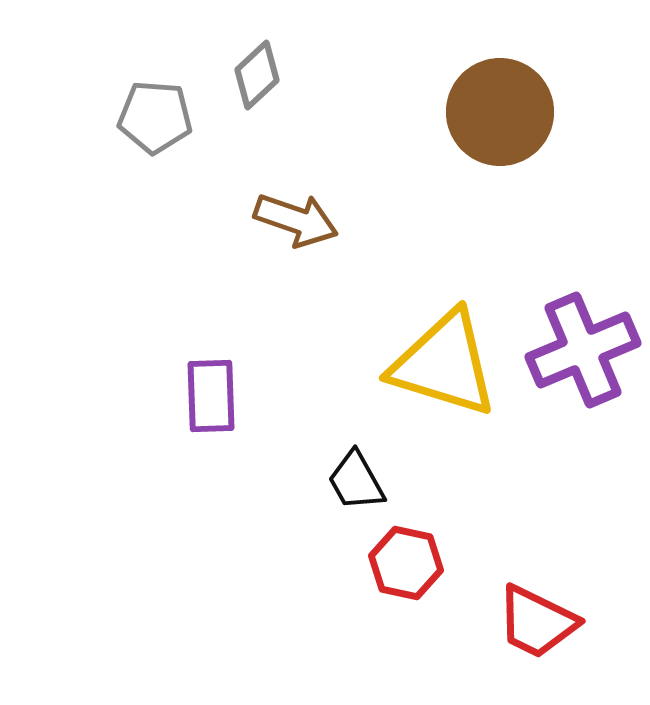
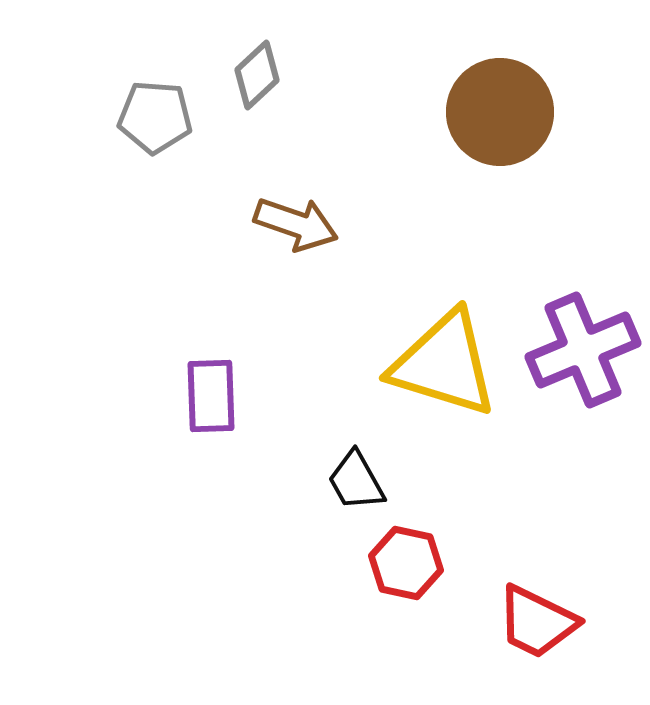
brown arrow: moved 4 px down
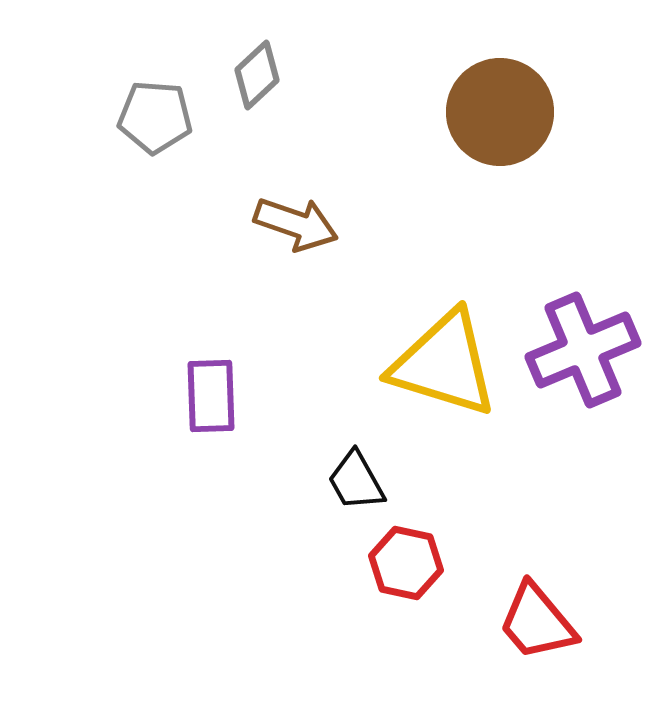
red trapezoid: rotated 24 degrees clockwise
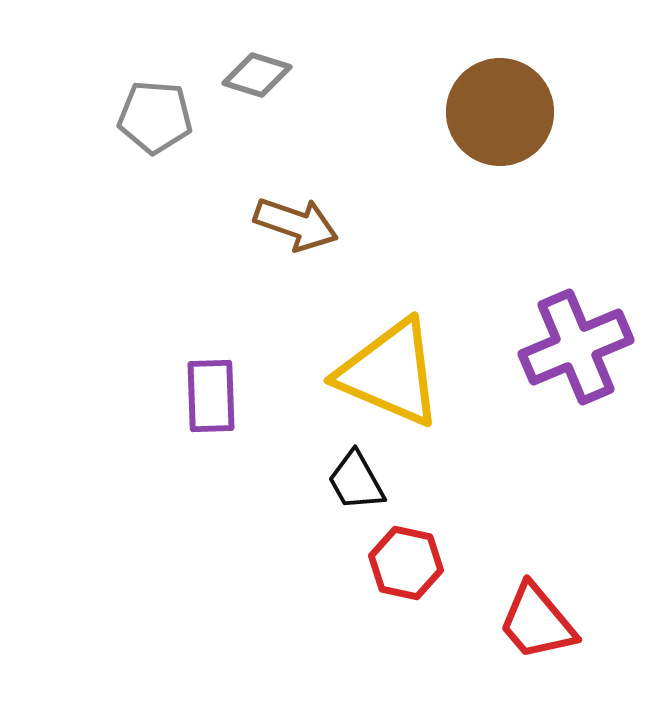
gray diamond: rotated 60 degrees clockwise
purple cross: moved 7 px left, 3 px up
yellow triangle: moved 54 px left, 9 px down; rotated 6 degrees clockwise
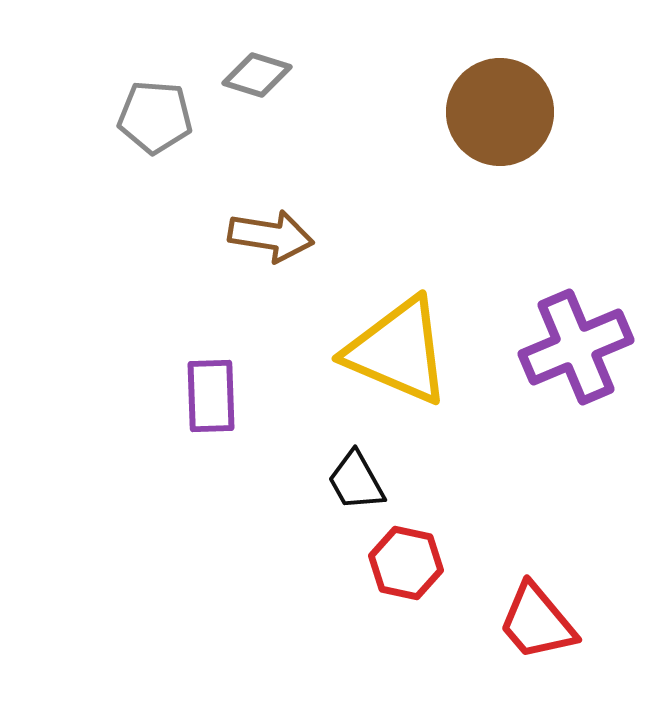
brown arrow: moved 25 px left, 12 px down; rotated 10 degrees counterclockwise
yellow triangle: moved 8 px right, 22 px up
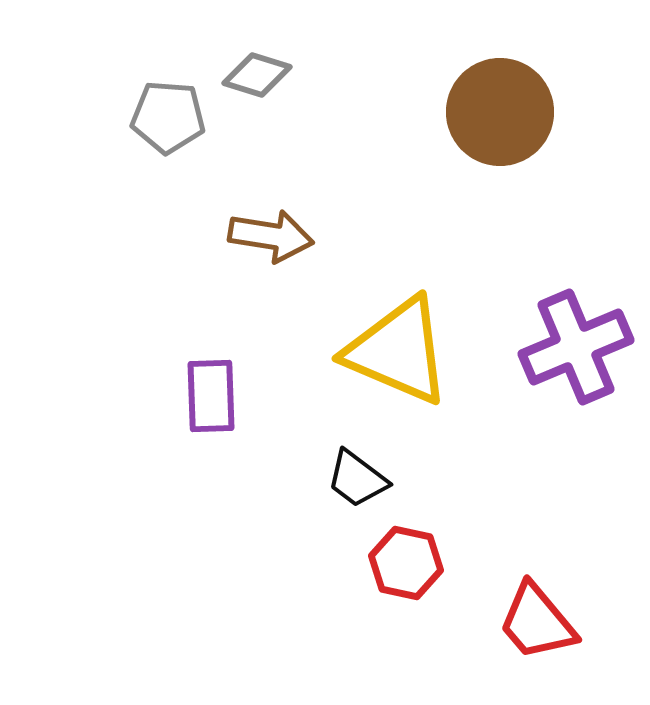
gray pentagon: moved 13 px right
black trapezoid: moved 1 px right, 2 px up; rotated 24 degrees counterclockwise
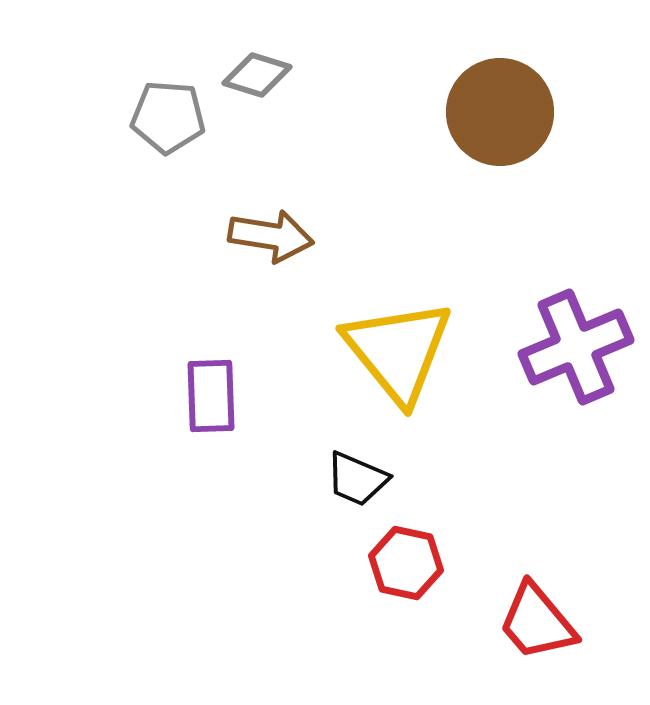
yellow triangle: rotated 28 degrees clockwise
black trapezoid: rotated 14 degrees counterclockwise
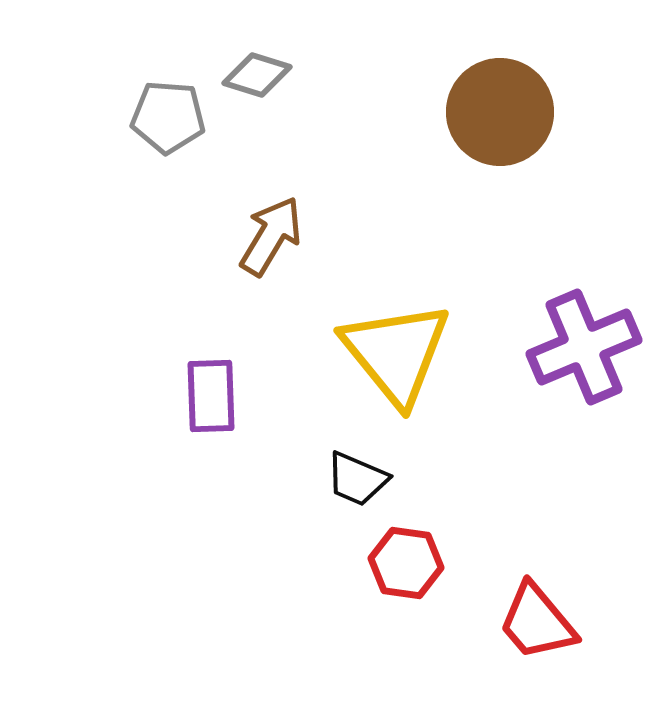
brown arrow: rotated 68 degrees counterclockwise
purple cross: moved 8 px right
yellow triangle: moved 2 px left, 2 px down
red hexagon: rotated 4 degrees counterclockwise
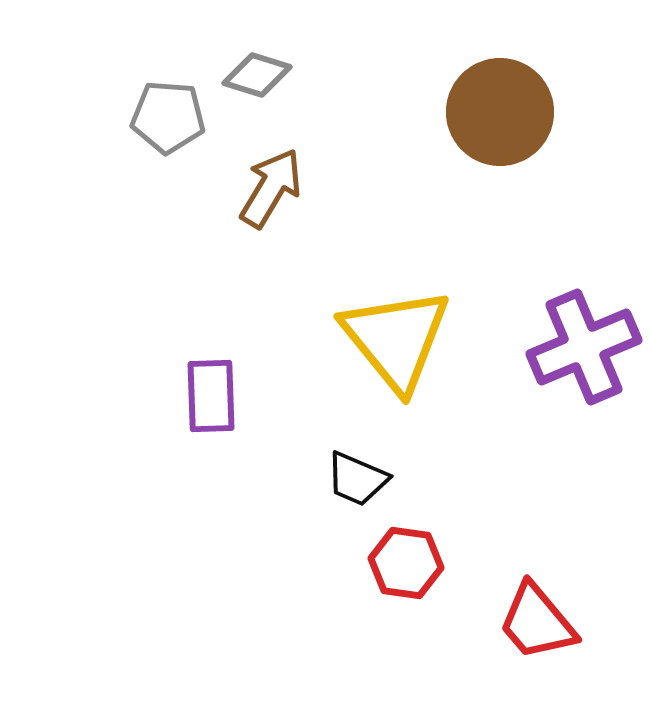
brown arrow: moved 48 px up
yellow triangle: moved 14 px up
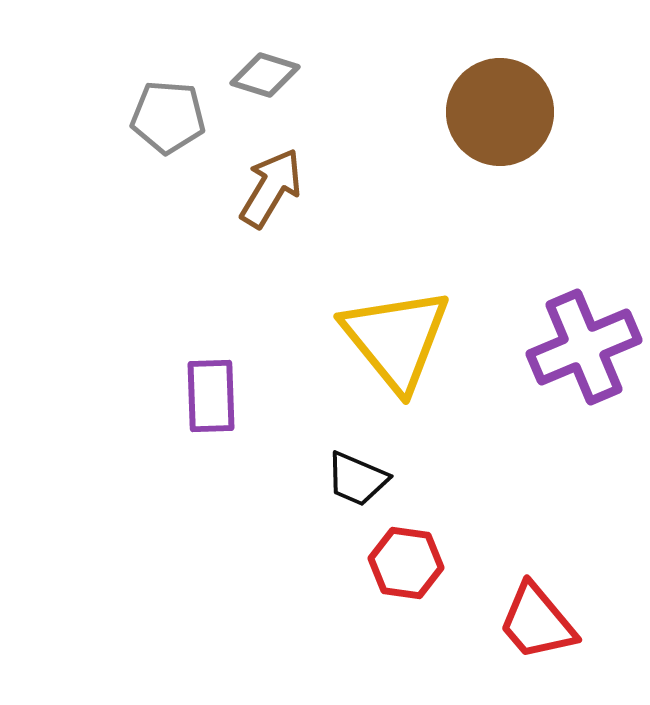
gray diamond: moved 8 px right
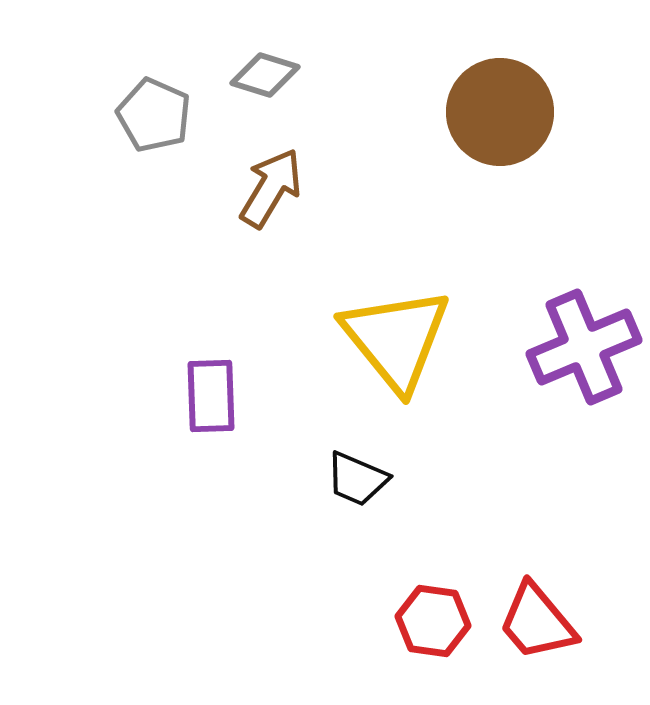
gray pentagon: moved 14 px left, 2 px up; rotated 20 degrees clockwise
red hexagon: moved 27 px right, 58 px down
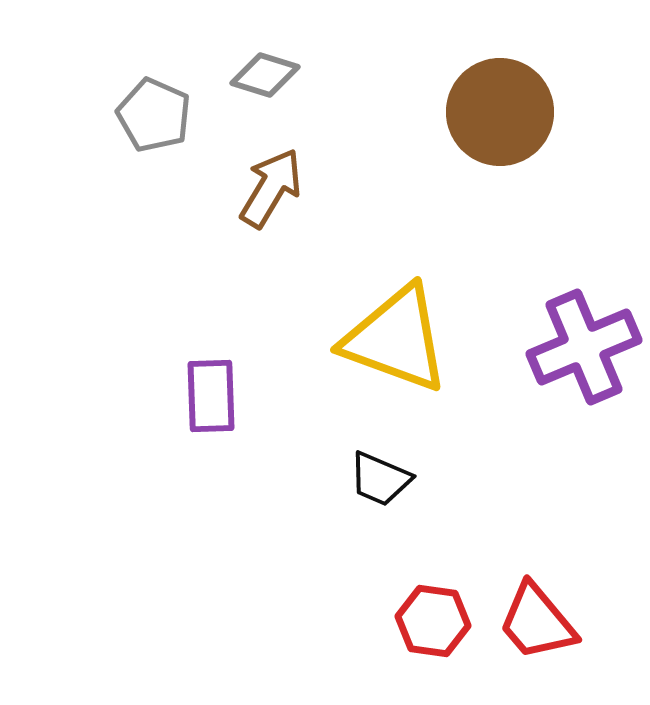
yellow triangle: rotated 31 degrees counterclockwise
black trapezoid: moved 23 px right
